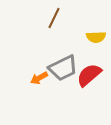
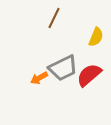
yellow semicircle: rotated 66 degrees counterclockwise
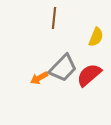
brown line: rotated 20 degrees counterclockwise
gray trapezoid: rotated 20 degrees counterclockwise
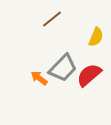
brown line: moved 2 px left, 1 px down; rotated 45 degrees clockwise
orange arrow: rotated 66 degrees clockwise
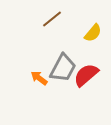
yellow semicircle: moved 3 px left, 4 px up; rotated 18 degrees clockwise
gray trapezoid: rotated 16 degrees counterclockwise
red semicircle: moved 3 px left
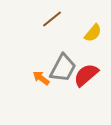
orange arrow: moved 2 px right
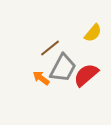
brown line: moved 2 px left, 29 px down
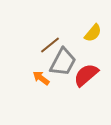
brown line: moved 3 px up
gray trapezoid: moved 6 px up
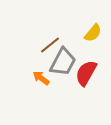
red semicircle: moved 2 px up; rotated 20 degrees counterclockwise
